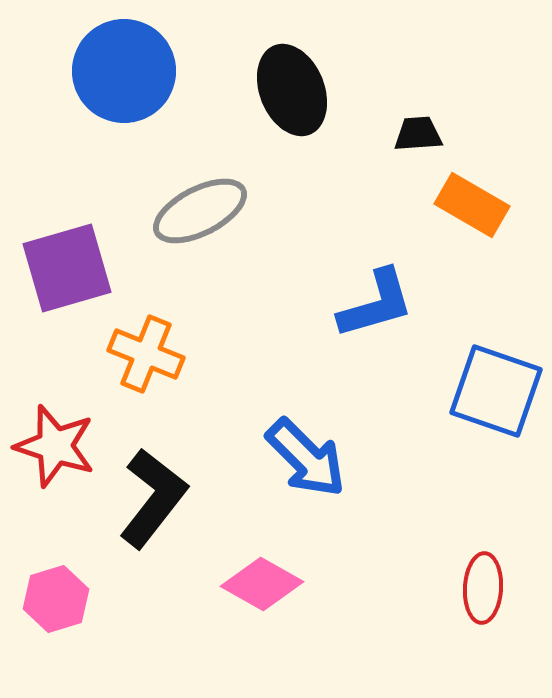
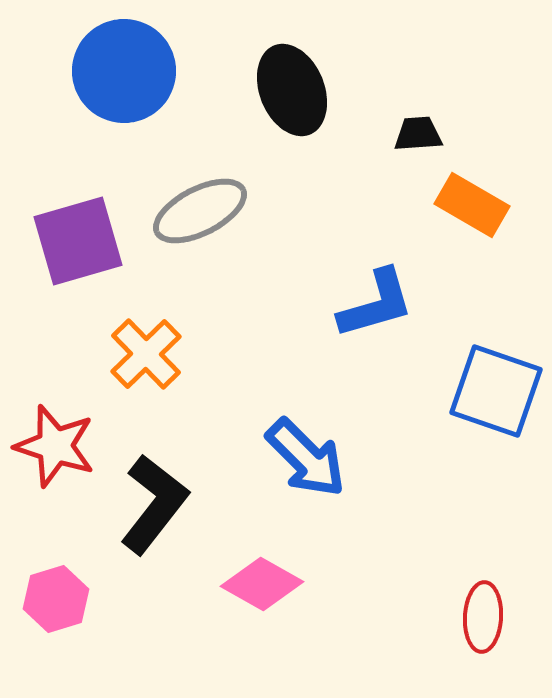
purple square: moved 11 px right, 27 px up
orange cross: rotated 24 degrees clockwise
black L-shape: moved 1 px right, 6 px down
red ellipse: moved 29 px down
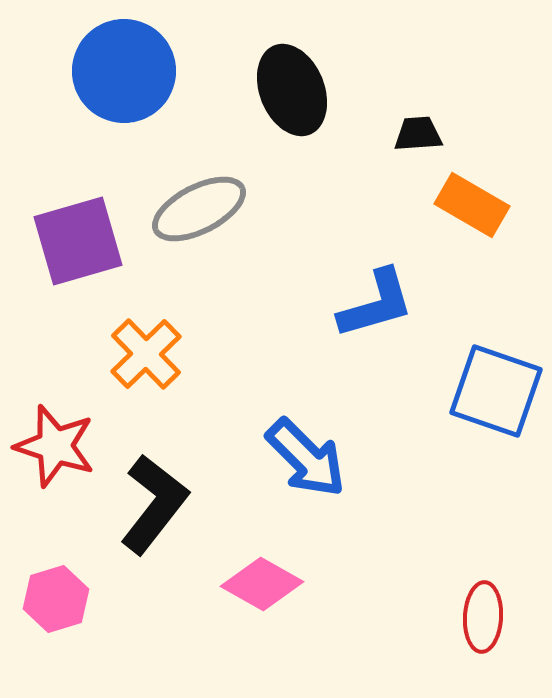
gray ellipse: moved 1 px left, 2 px up
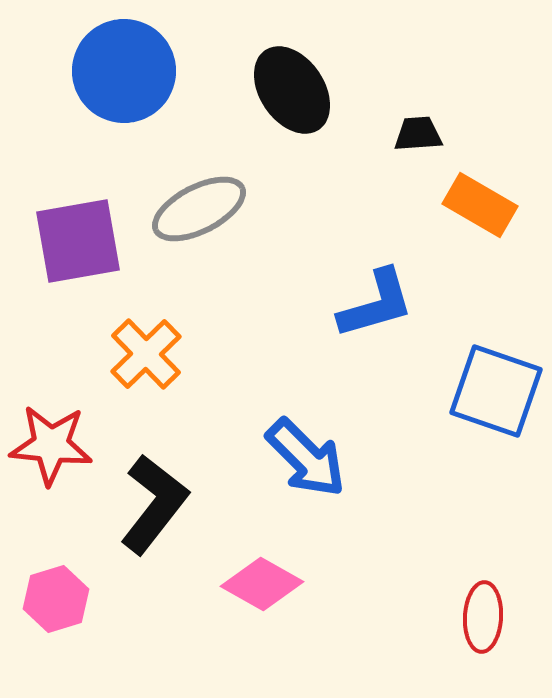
black ellipse: rotated 12 degrees counterclockwise
orange rectangle: moved 8 px right
purple square: rotated 6 degrees clockwise
red star: moved 4 px left, 1 px up; rotated 12 degrees counterclockwise
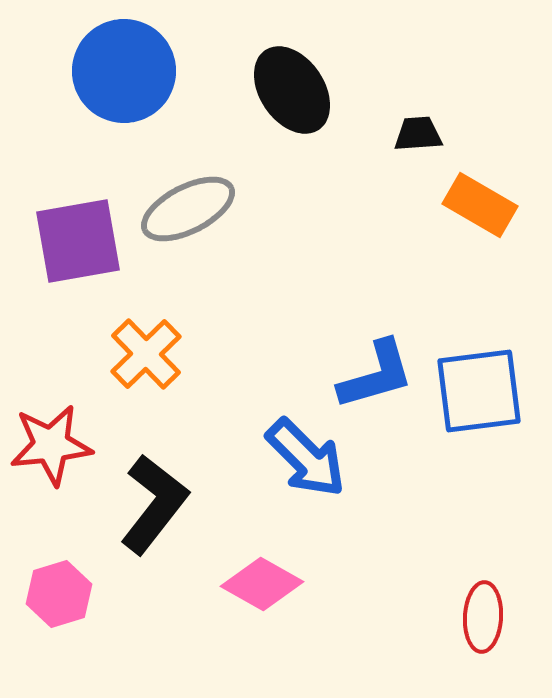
gray ellipse: moved 11 px left
blue L-shape: moved 71 px down
blue square: moved 17 px left; rotated 26 degrees counterclockwise
red star: rotated 12 degrees counterclockwise
pink hexagon: moved 3 px right, 5 px up
